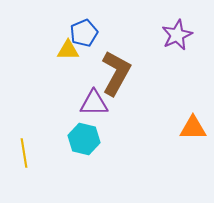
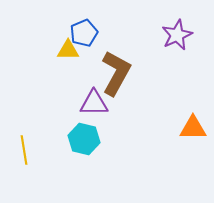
yellow line: moved 3 px up
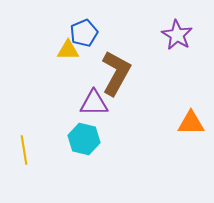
purple star: rotated 16 degrees counterclockwise
orange triangle: moved 2 px left, 5 px up
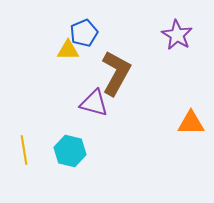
purple triangle: rotated 16 degrees clockwise
cyan hexagon: moved 14 px left, 12 px down
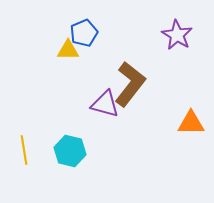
brown L-shape: moved 14 px right, 11 px down; rotated 9 degrees clockwise
purple triangle: moved 11 px right, 1 px down
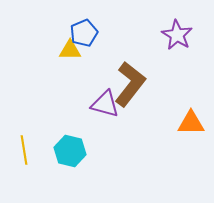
yellow triangle: moved 2 px right
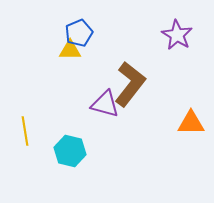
blue pentagon: moved 5 px left
yellow line: moved 1 px right, 19 px up
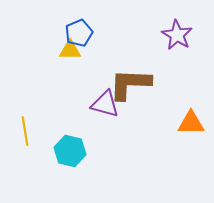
brown L-shape: rotated 126 degrees counterclockwise
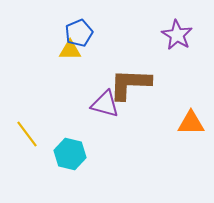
yellow line: moved 2 px right, 3 px down; rotated 28 degrees counterclockwise
cyan hexagon: moved 3 px down
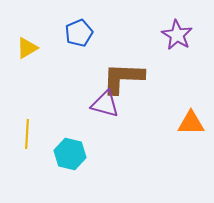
yellow triangle: moved 43 px left, 2 px up; rotated 30 degrees counterclockwise
brown L-shape: moved 7 px left, 6 px up
yellow line: rotated 40 degrees clockwise
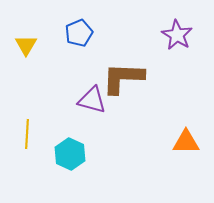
yellow triangle: moved 1 px left, 3 px up; rotated 30 degrees counterclockwise
purple triangle: moved 13 px left, 4 px up
orange triangle: moved 5 px left, 19 px down
cyan hexagon: rotated 12 degrees clockwise
